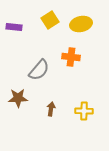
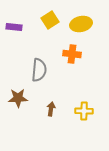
orange cross: moved 1 px right, 3 px up
gray semicircle: rotated 35 degrees counterclockwise
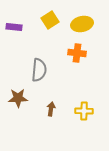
yellow ellipse: moved 1 px right
orange cross: moved 5 px right, 1 px up
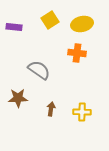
gray semicircle: rotated 60 degrees counterclockwise
yellow cross: moved 2 px left, 1 px down
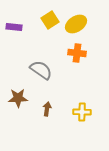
yellow ellipse: moved 6 px left; rotated 20 degrees counterclockwise
gray semicircle: moved 2 px right
brown arrow: moved 4 px left
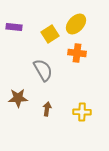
yellow square: moved 14 px down
yellow ellipse: rotated 15 degrees counterclockwise
gray semicircle: moved 2 px right; rotated 25 degrees clockwise
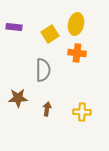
yellow ellipse: rotated 30 degrees counterclockwise
gray semicircle: rotated 30 degrees clockwise
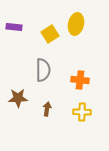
orange cross: moved 3 px right, 27 px down
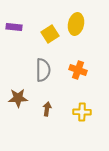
orange cross: moved 2 px left, 10 px up; rotated 12 degrees clockwise
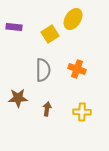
yellow ellipse: moved 3 px left, 5 px up; rotated 20 degrees clockwise
orange cross: moved 1 px left, 1 px up
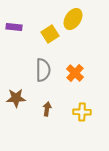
orange cross: moved 2 px left, 4 px down; rotated 24 degrees clockwise
brown star: moved 2 px left
